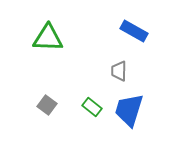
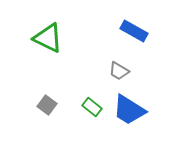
green triangle: rotated 24 degrees clockwise
gray trapezoid: rotated 60 degrees counterclockwise
blue trapezoid: rotated 75 degrees counterclockwise
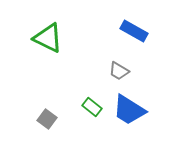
gray square: moved 14 px down
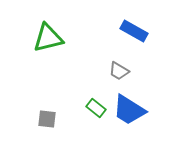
green triangle: rotated 40 degrees counterclockwise
green rectangle: moved 4 px right, 1 px down
gray square: rotated 30 degrees counterclockwise
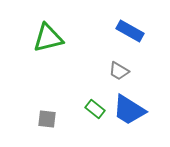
blue rectangle: moved 4 px left
green rectangle: moved 1 px left, 1 px down
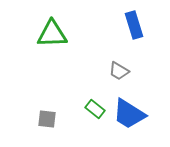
blue rectangle: moved 4 px right, 6 px up; rotated 44 degrees clockwise
green triangle: moved 4 px right, 4 px up; rotated 12 degrees clockwise
blue trapezoid: moved 4 px down
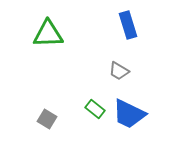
blue rectangle: moved 6 px left
green triangle: moved 4 px left
blue trapezoid: rotated 6 degrees counterclockwise
gray square: rotated 24 degrees clockwise
